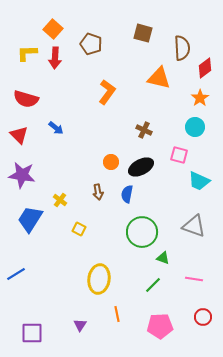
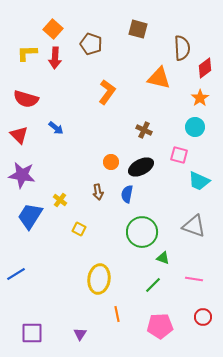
brown square: moved 5 px left, 4 px up
blue trapezoid: moved 3 px up
purple triangle: moved 9 px down
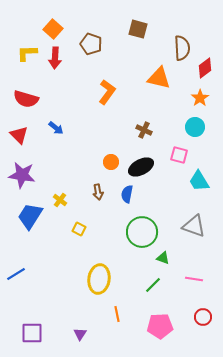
cyan trapezoid: rotated 35 degrees clockwise
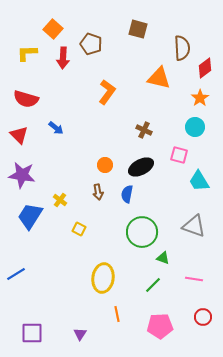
red arrow: moved 8 px right
orange circle: moved 6 px left, 3 px down
yellow ellipse: moved 4 px right, 1 px up
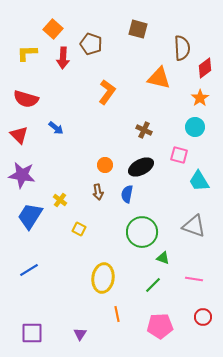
blue line: moved 13 px right, 4 px up
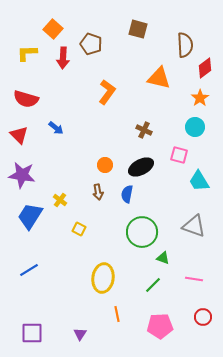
brown semicircle: moved 3 px right, 3 px up
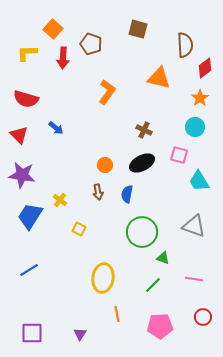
black ellipse: moved 1 px right, 4 px up
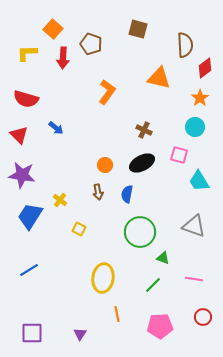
green circle: moved 2 px left
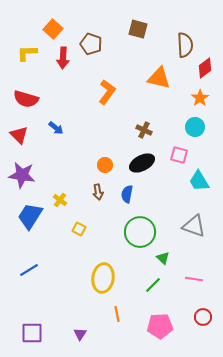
green triangle: rotated 24 degrees clockwise
